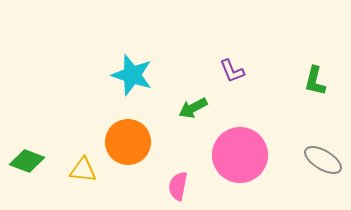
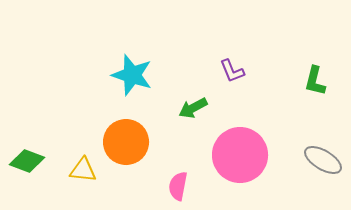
orange circle: moved 2 px left
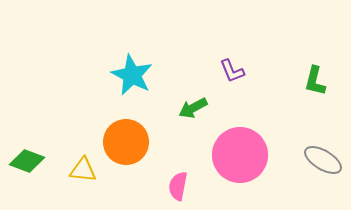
cyan star: rotated 9 degrees clockwise
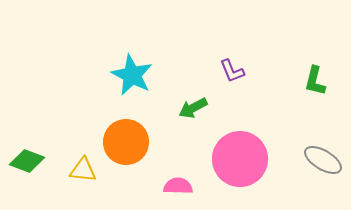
pink circle: moved 4 px down
pink semicircle: rotated 80 degrees clockwise
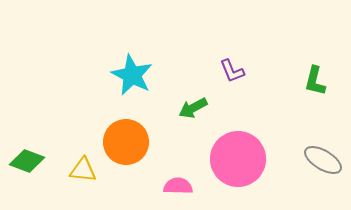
pink circle: moved 2 px left
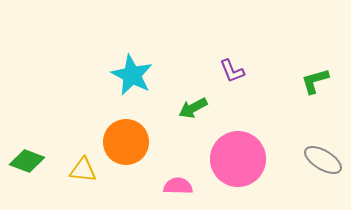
green L-shape: rotated 60 degrees clockwise
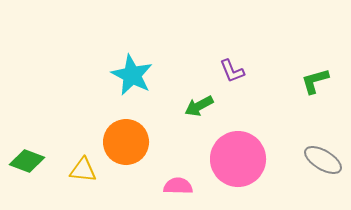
green arrow: moved 6 px right, 2 px up
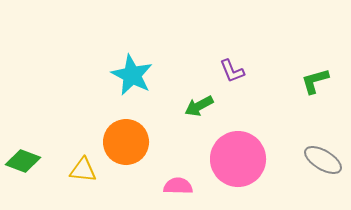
green diamond: moved 4 px left
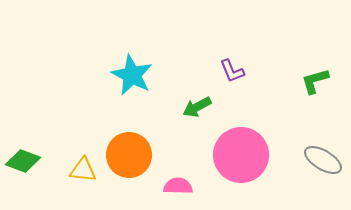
green arrow: moved 2 px left, 1 px down
orange circle: moved 3 px right, 13 px down
pink circle: moved 3 px right, 4 px up
